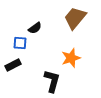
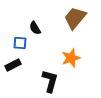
black semicircle: rotated 96 degrees clockwise
black L-shape: moved 2 px left
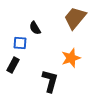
black rectangle: rotated 35 degrees counterclockwise
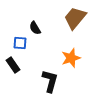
black rectangle: rotated 63 degrees counterclockwise
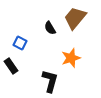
black semicircle: moved 15 px right
blue square: rotated 24 degrees clockwise
black rectangle: moved 2 px left, 1 px down
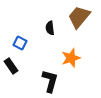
brown trapezoid: moved 4 px right, 1 px up
black semicircle: rotated 24 degrees clockwise
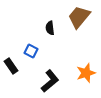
blue square: moved 11 px right, 8 px down
orange star: moved 15 px right, 15 px down
black L-shape: rotated 35 degrees clockwise
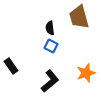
brown trapezoid: rotated 55 degrees counterclockwise
blue square: moved 20 px right, 5 px up
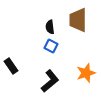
brown trapezoid: moved 1 px left, 3 px down; rotated 15 degrees clockwise
black semicircle: moved 1 px up
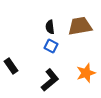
brown trapezoid: moved 2 px right, 6 px down; rotated 80 degrees clockwise
black L-shape: moved 1 px up
